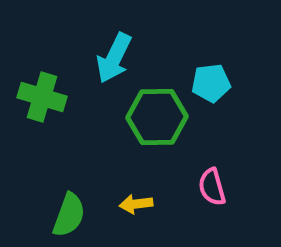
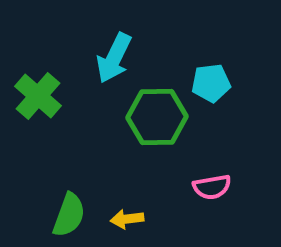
green cross: moved 4 px left, 1 px up; rotated 24 degrees clockwise
pink semicircle: rotated 84 degrees counterclockwise
yellow arrow: moved 9 px left, 15 px down
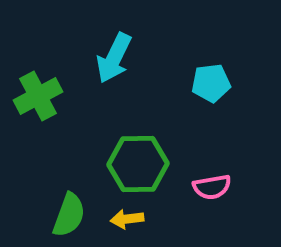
green cross: rotated 21 degrees clockwise
green hexagon: moved 19 px left, 47 px down
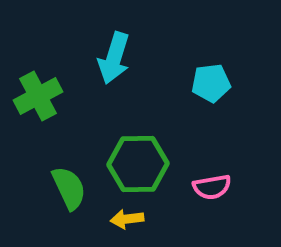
cyan arrow: rotated 9 degrees counterclockwise
green semicircle: moved 27 px up; rotated 45 degrees counterclockwise
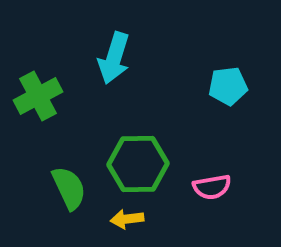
cyan pentagon: moved 17 px right, 3 px down
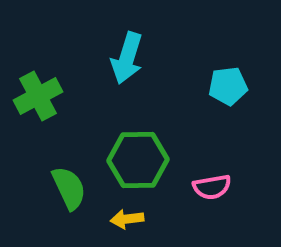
cyan arrow: moved 13 px right
green hexagon: moved 4 px up
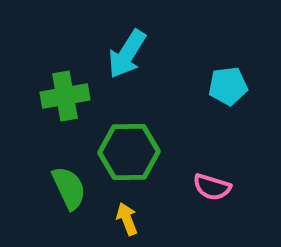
cyan arrow: moved 4 px up; rotated 15 degrees clockwise
green cross: moved 27 px right; rotated 18 degrees clockwise
green hexagon: moved 9 px left, 8 px up
pink semicircle: rotated 27 degrees clockwise
yellow arrow: rotated 76 degrees clockwise
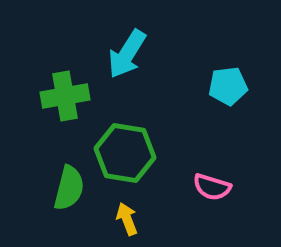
green hexagon: moved 4 px left, 1 px down; rotated 10 degrees clockwise
green semicircle: rotated 39 degrees clockwise
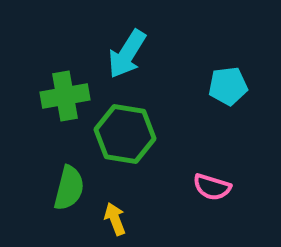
green hexagon: moved 19 px up
yellow arrow: moved 12 px left
